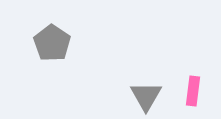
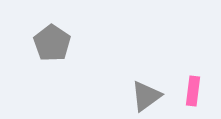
gray triangle: rotated 24 degrees clockwise
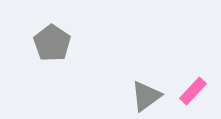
pink rectangle: rotated 36 degrees clockwise
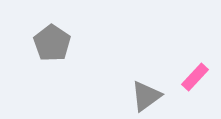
pink rectangle: moved 2 px right, 14 px up
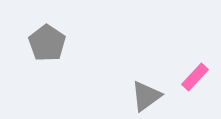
gray pentagon: moved 5 px left
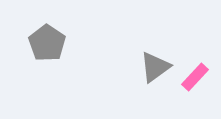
gray triangle: moved 9 px right, 29 px up
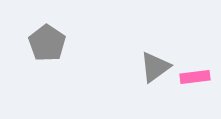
pink rectangle: rotated 40 degrees clockwise
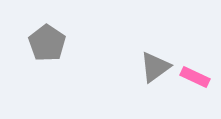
pink rectangle: rotated 32 degrees clockwise
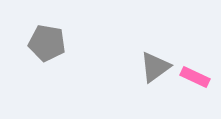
gray pentagon: rotated 24 degrees counterclockwise
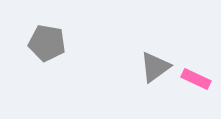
pink rectangle: moved 1 px right, 2 px down
